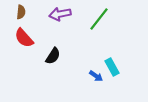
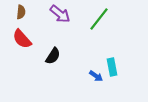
purple arrow: rotated 130 degrees counterclockwise
red semicircle: moved 2 px left, 1 px down
cyan rectangle: rotated 18 degrees clockwise
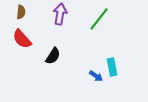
purple arrow: rotated 120 degrees counterclockwise
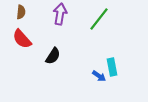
blue arrow: moved 3 px right
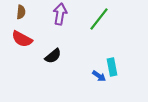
red semicircle: rotated 20 degrees counterclockwise
black semicircle: rotated 18 degrees clockwise
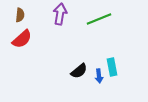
brown semicircle: moved 1 px left, 3 px down
green line: rotated 30 degrees clockwise
red semicircle: rotated 70 degrees counterclockwise
black semicircle: moved 26 px right, 15 px down
blue arrow: rotated 48 degrees clockwise
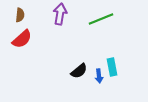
green line: moved 2 px right
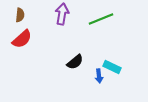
purple arrow: moved 2 px right
cyan rectangle: rotated 54 degrees counterclockwise
black semicircle: moved 4 px left, 9 px up
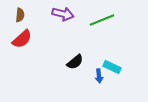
purple arrow: moved 1 px right; rotated 95 degrees clockwise
green line: moved 1 px right, 1 px down
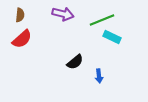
cyan rectangle: moved 30 px up
